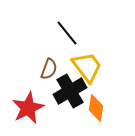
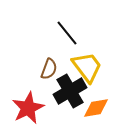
orange diamond: rotated 72 degrees clockwise
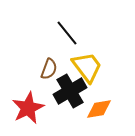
orange diamond: moved 3 px right, 1 px down
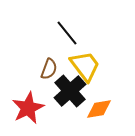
yellow trapezoid: moved 2 px left, 1 px up
black cross: rotated 12 degrees counterclockwise
